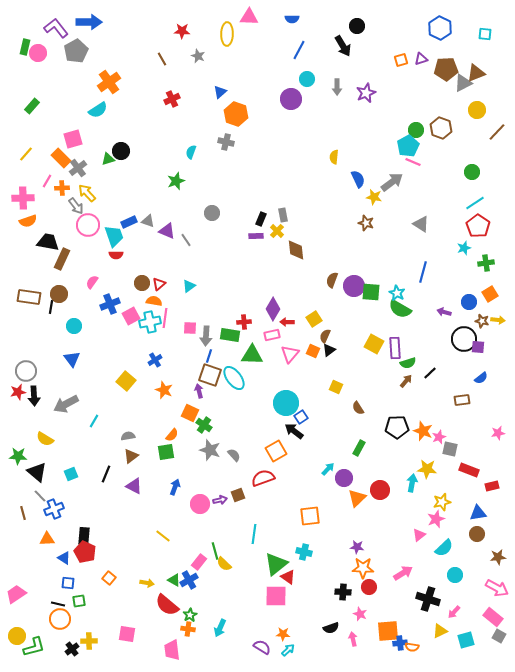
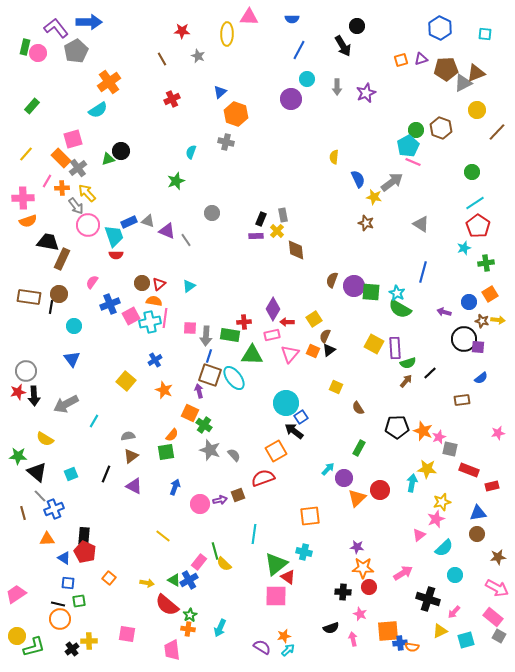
orange star at (283, 634): moved 1 px right, 2 px down; rotated 16 degrees counterclockwise
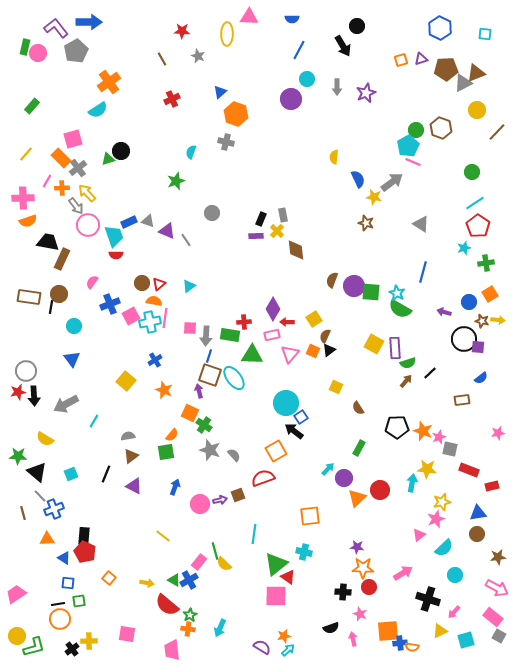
black line at (58, 604): rotated 24 degrees counterclockwise
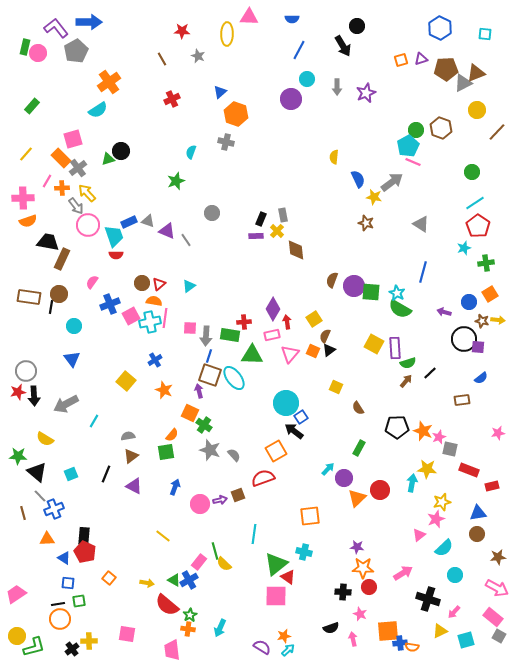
red arrow at (287, 322): rotated 80 degrees clockwise
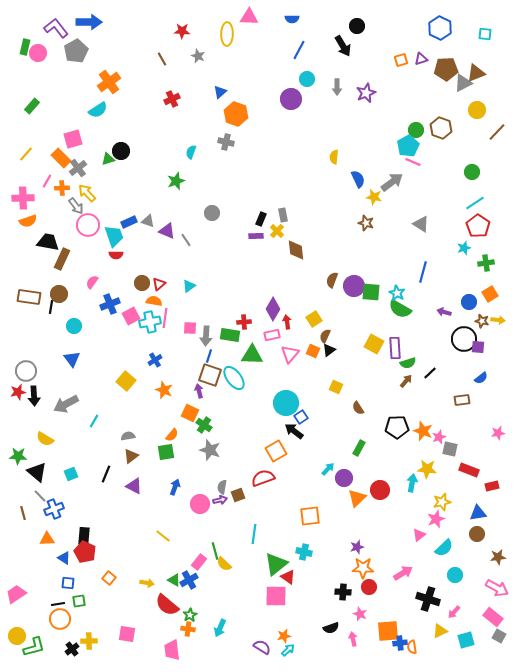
gray semicircle at (234, 455): moved 12 px left, 32 px down; rotated 128 degrees counterclockwise
purple star at (357, 547): rotated 24 degrees counterclockwise
orange semicircle at (412, 647): rotated 72 degrees clockwise
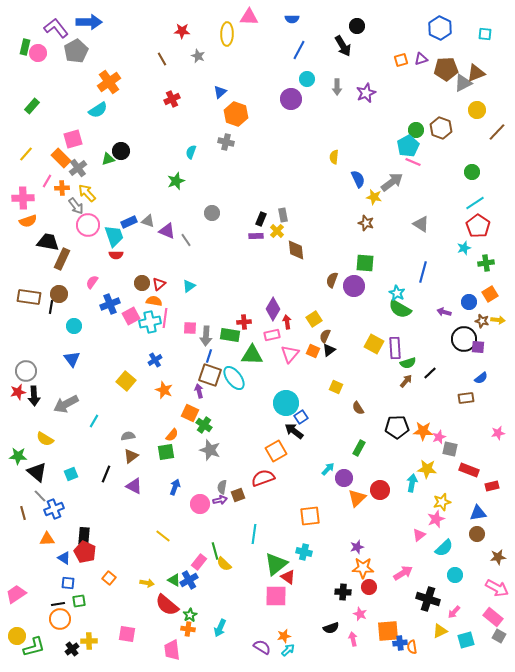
green square at (371, 292): moved 6 px left, 29 px up
brown rectangle at (462, 400): moved 4 px right, 2 px up
orange star at (423, 431): rotated 18 degrees counterclockwise
